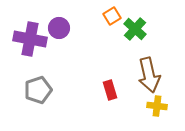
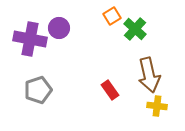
red rectangle: rotated 18 degrees counterclockwise
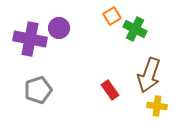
green cross: rotated 15 degrees counterclockwise
brown arrow: rotated 32 degrees clockwise
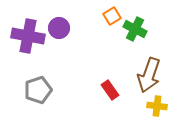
purple cross: moved 2 px left, 3 px up
